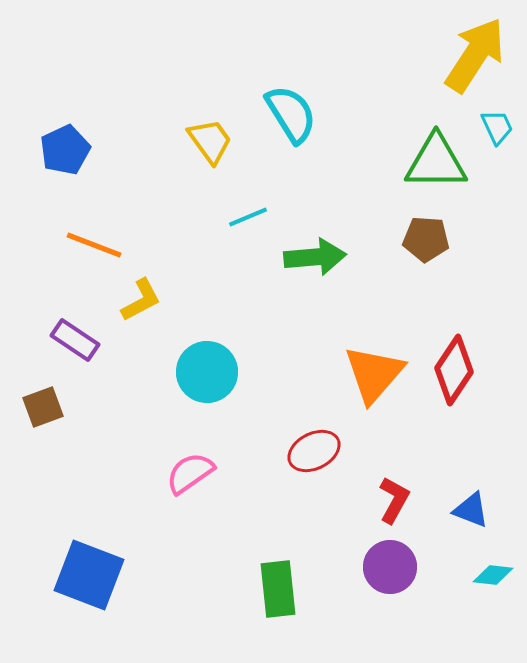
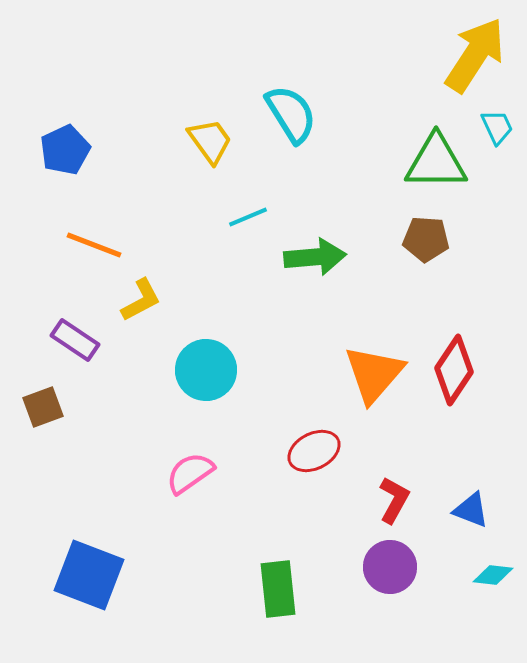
cyan circle: moved 1 px left, 2 px up
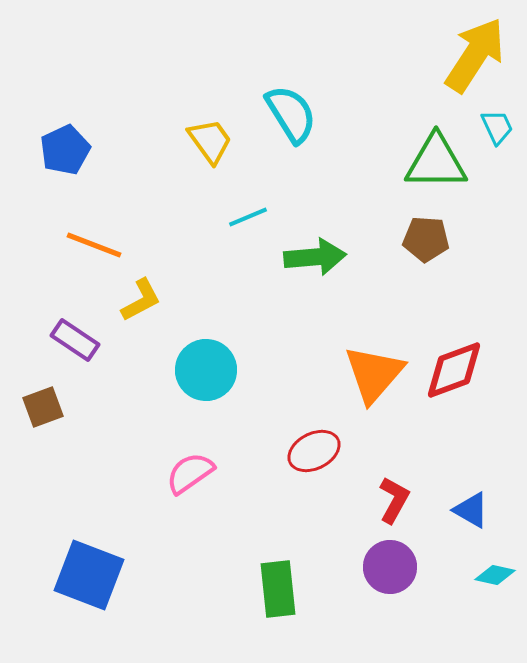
red diamond: rotated 36 degrees clockwise
blue triangle: rotated 9 degrees clockwise
cyan diamond: moved 2 px right; rotated 6 degrees clockwise
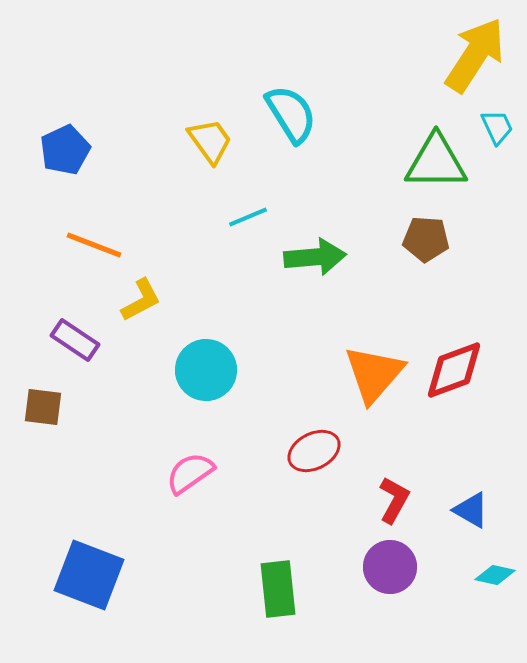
brown square: rotated 27 degrees clockwise
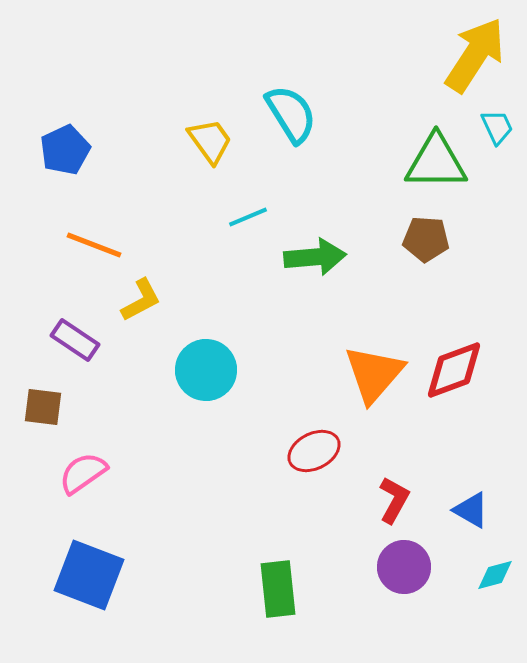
pink semicircle: moved 107 px left
purple circle: moved 14 px right
cyan diamond: rotated 27 degrees counterclockwise
